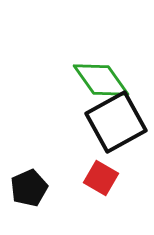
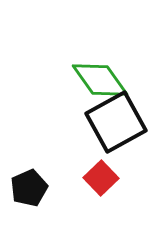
green diamond: moved 1 px left
red square: rotated 16 degrees clockwise
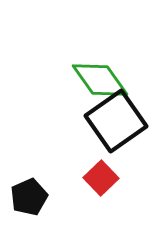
black square: moved 1 px up; rotated 6 degrees counterclockwise
black pentagon: moved 9 px down
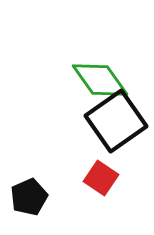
red square: rotated 12 degrees counterclockwise
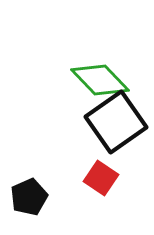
green diamond: rotated 8 degrees counterclockwise
black square: moved 1 px down
